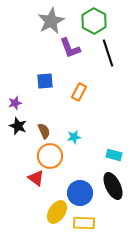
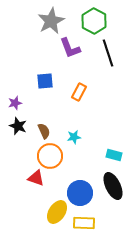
red triangle: rotated 18 degrees counterclockwise
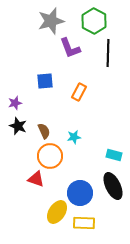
gray star: rotated 12 degrees clockwise
black line: rotated 20 degrees clockwise
red triangle: moved 1 px down
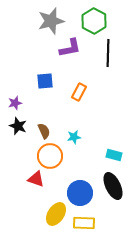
purple L-shape: rotated 80 degrees counterclockwise
yellow ellipse: moved 1 px left, 2 px down
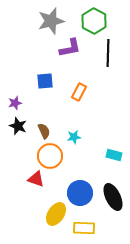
black ellipse: moved 11 px down
yellow rectangle: moved 5 px down
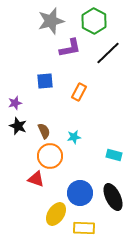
black line: rotated 44 degrees clockwise
